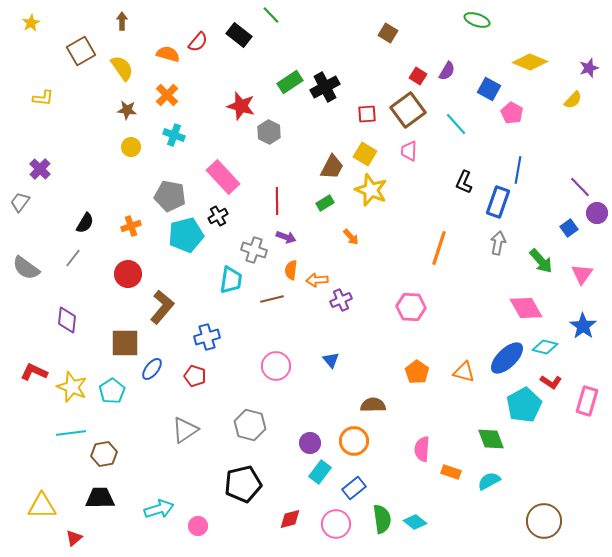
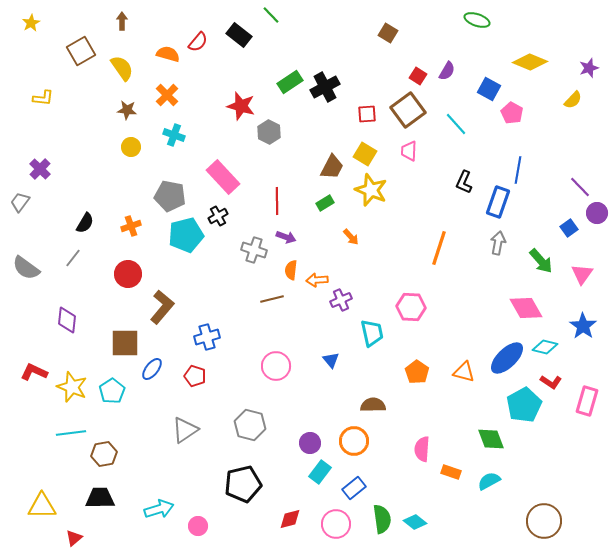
cyan trapezoid at (231, 280): moved 141 px right, 53 px down; rotated 20 degrees counterclockwise
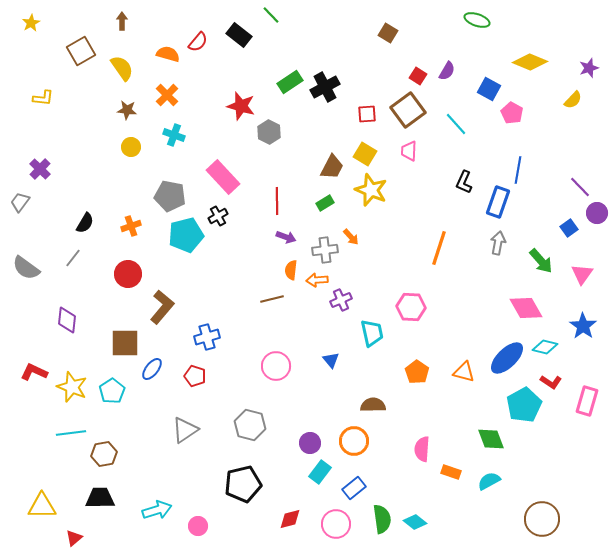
gray cross at (254, 250): moved 71 px right; rotated 25 degrees counterclockwise
cyan arrow at (159, 509): moved 2 px left, 1 px down
brown circle at (544, 521): moved 2 px left, 2 px up
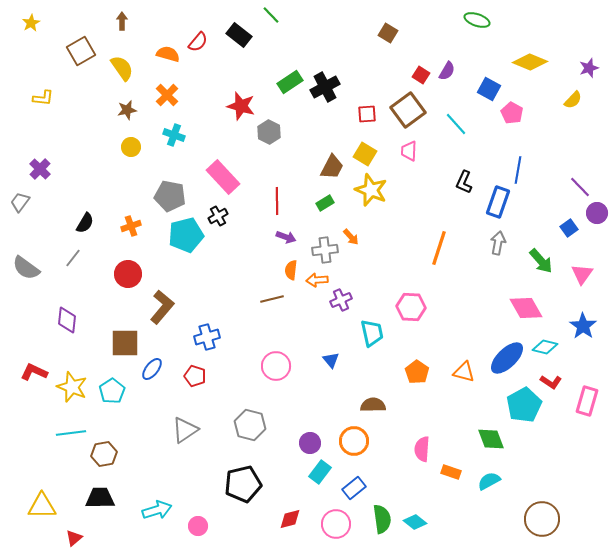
red square at (418, 76): moved 3 px right, 1 px up
brown star at (127, 110): rotated 18 degrees counterclockwise
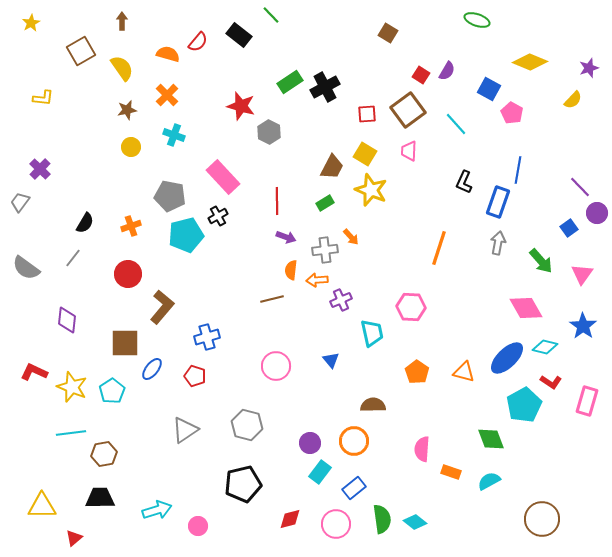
gray hexagon at (250, 425): moved 3 px left
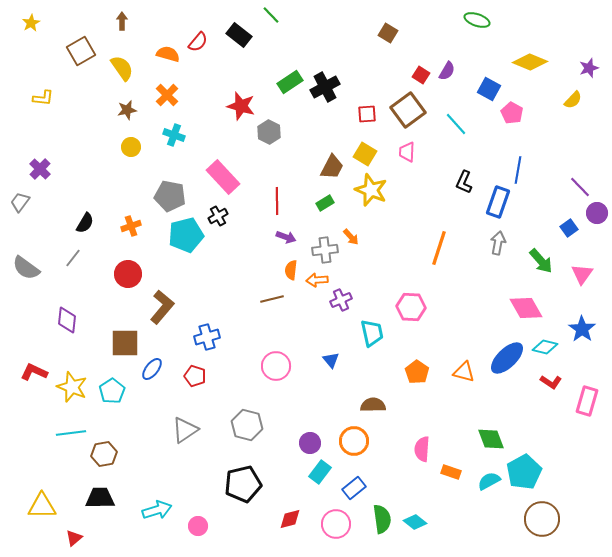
pink trapezoid at (409, 151): moved 2 px left, 1 px down
blue star at (583, 326): moved 1 px left, 3 px down
cyan pentagon at (524, 405): moved 67 px down
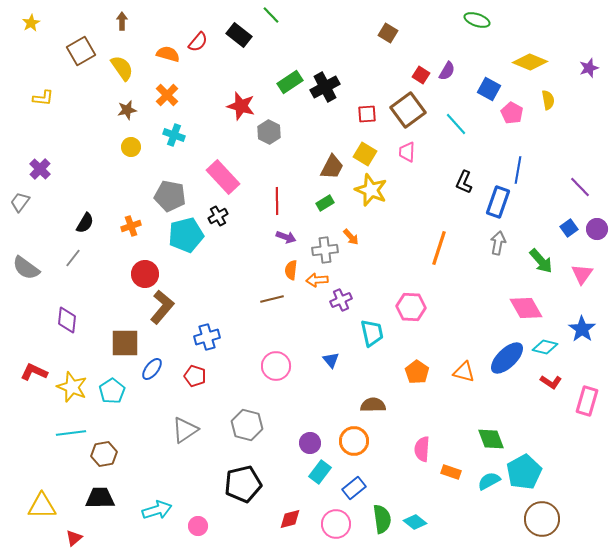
yellow semicircle at (573, 100): moved 25 px left; rotated 54 degrees counterclockwise
purple circle at (597, 213): moved 16 px down
red circle at (128, 274): moved 17 px right
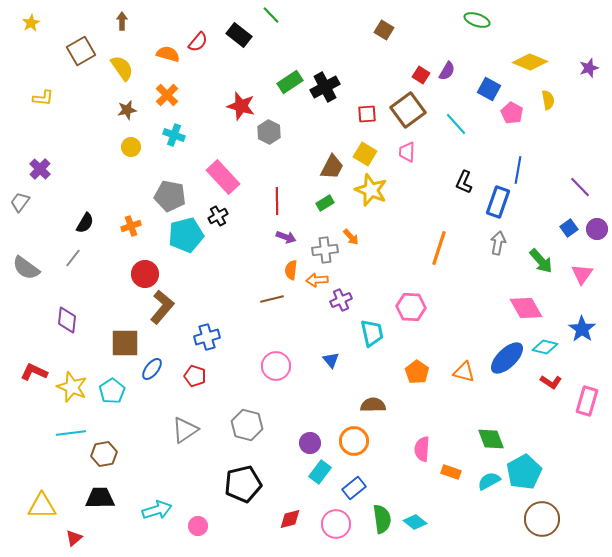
brown square at (388, 33): moved 4 px left, 3 px up
